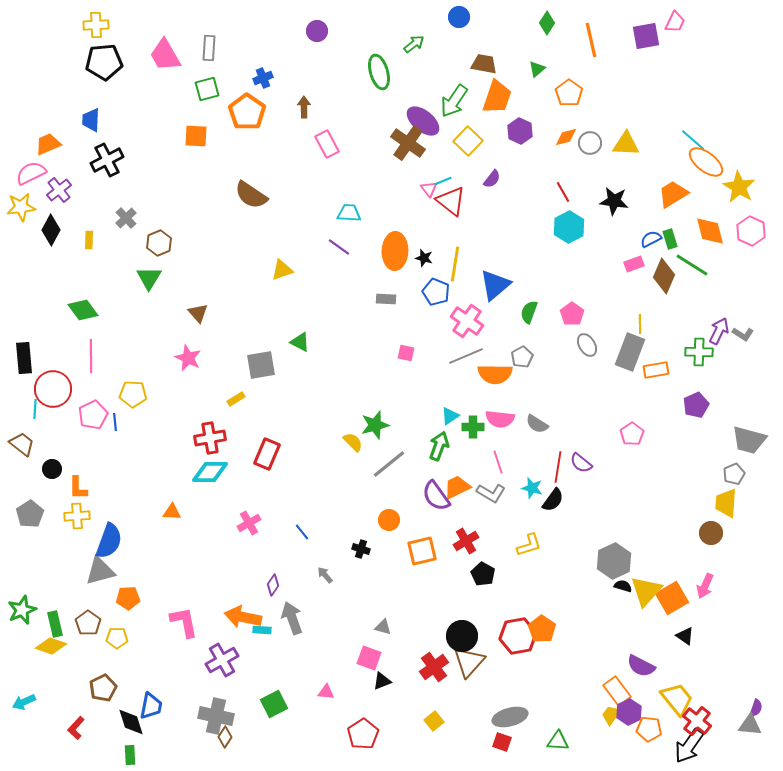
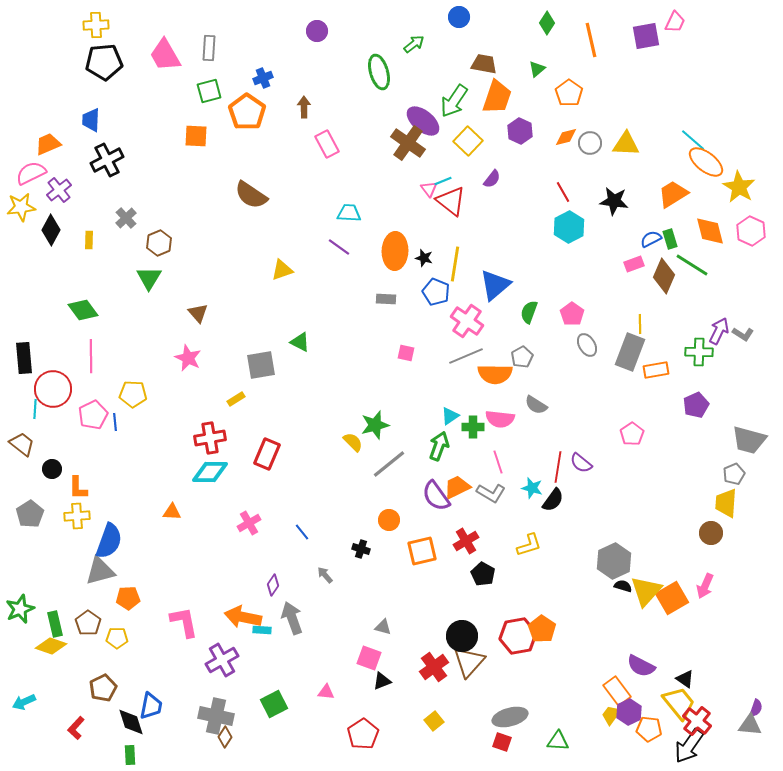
green square at (207, 89): moved 2 px right, 2 px down
gray semicircle at (537, 424): moved 1 px left, 19 px up
green star at (22, 610): moved 2 px left, 1 px up
black triangle at (685, 636): moved 43 px down
yellow trapezoid at (677, 699): moved 2 px right, 4 px down
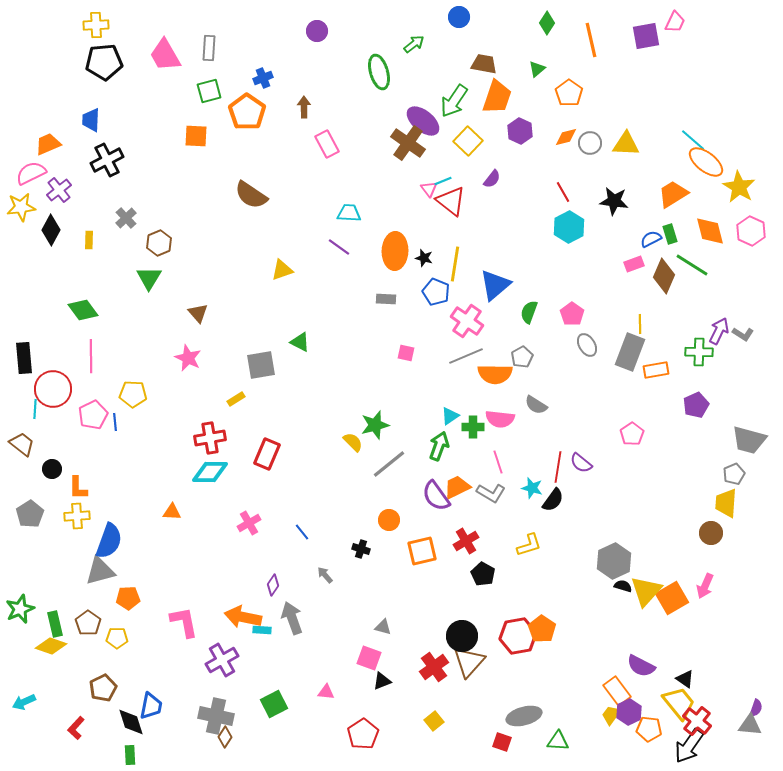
green rectangle at (670, 239): moved 5 px up
gray ellipse at (510, 717): moved 14 px right, 1 px up
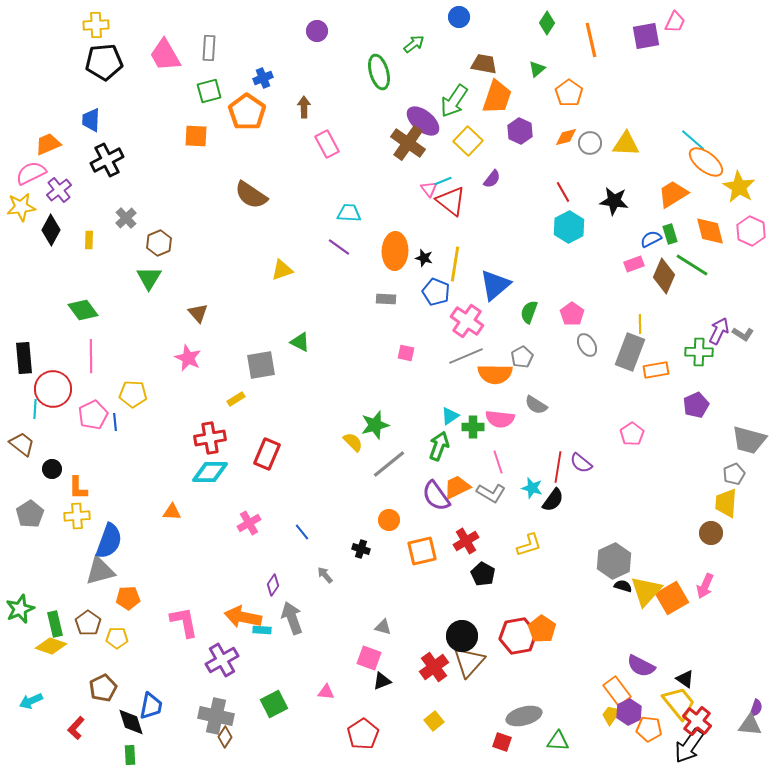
cyan arrow at (24, 702): moved 7 px right, 1 px up
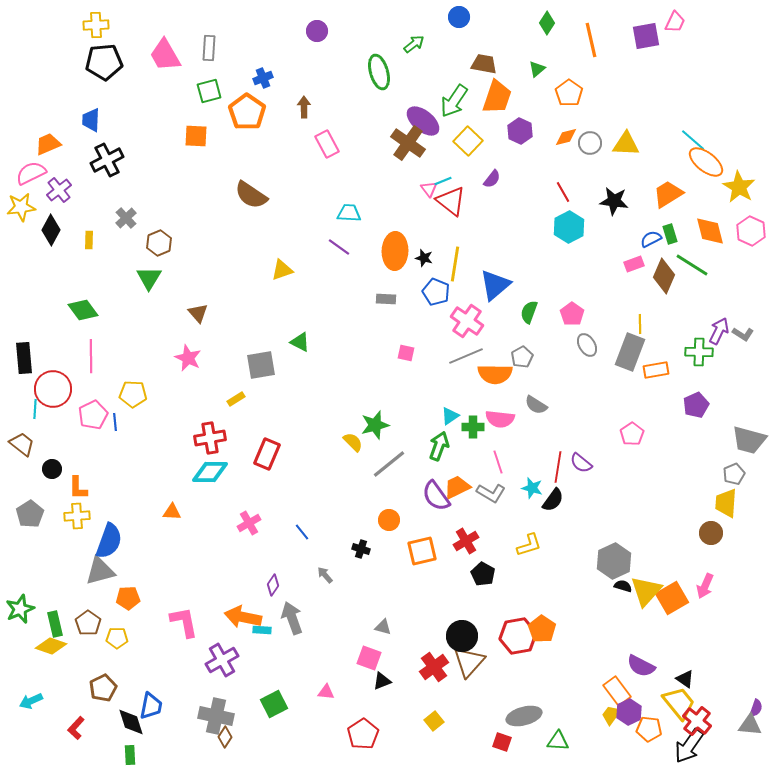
orange trapezoid at (673, 194): moved 5 px left
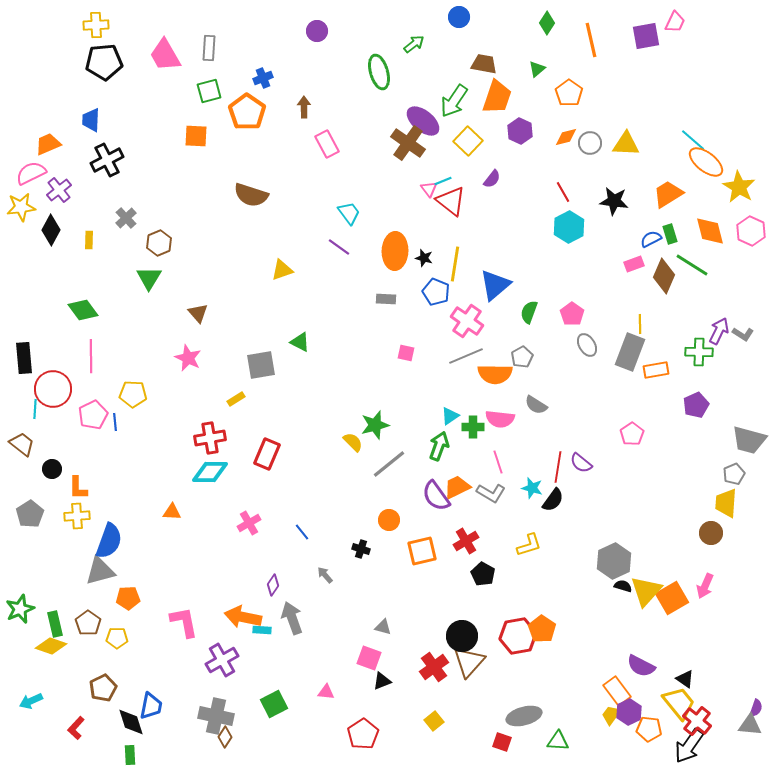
brown semicircle at (251, 195): rotated 16 degrees counterclockwise
cyan trapezoid at (349, 213): rotated 50 degrees clockwise
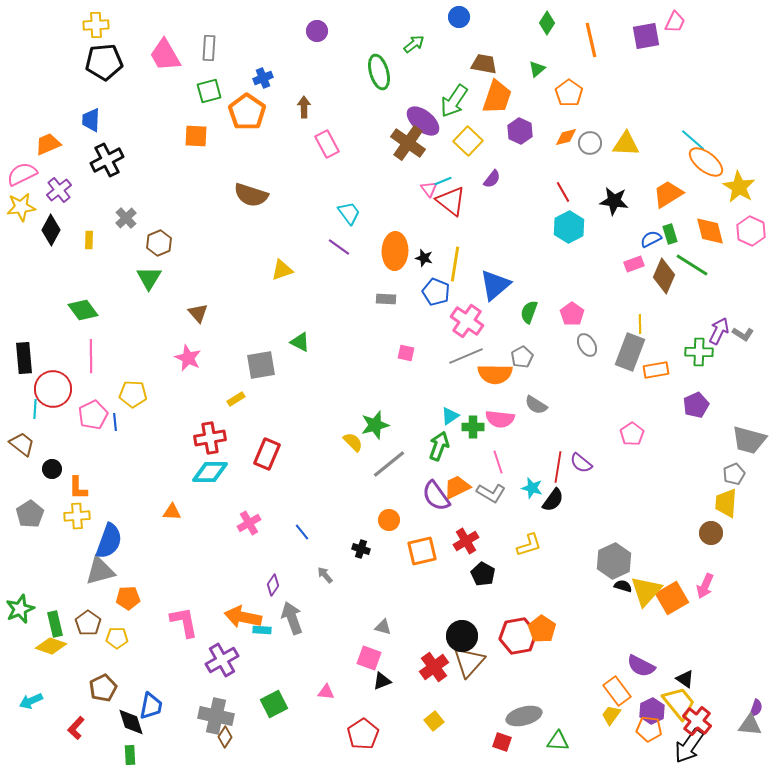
pink semicircle at (31, 173): moved 9 px left, 1 px down
purple hexagon at (629, 712): moved 23 px right, 1 px up
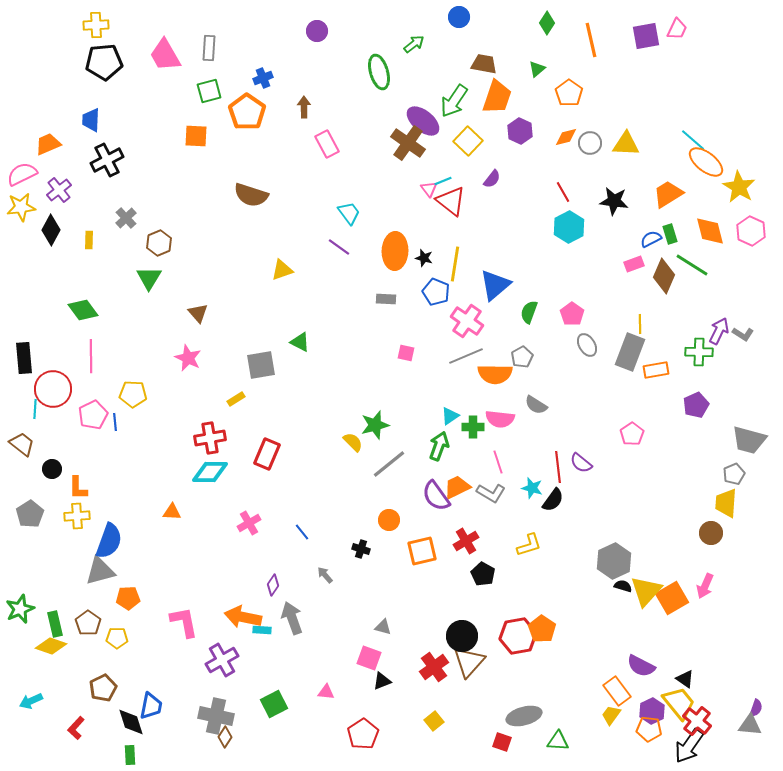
pink trapezoid at (675, 22): moved 2 px right, 7 px down
red line at (558, 467): rotated 16 degrees counterclockwise
